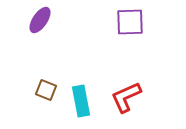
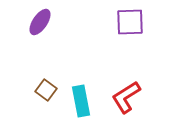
purple ellipse: moved 2 px down
brown square: rotated 15 degrees clockwise
red L-shape: rotated 8 degrees counterclockwise
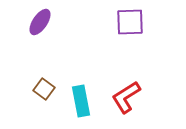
brown square: moved 2 px left, 1 px up
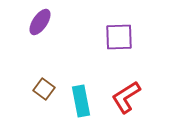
purple square: moved 11 px left, 15 px down
